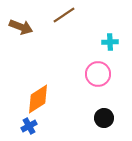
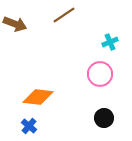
brown arrow: moved 6 px left, 3 px up
cyan cross: rotated 21 degrees counterclockwise
pink circle: moved 2 px right
orange diamond: moved 2 px up; rotated 40 degrees clockwise
blue cross: rotated 21 degrees counterclockwise
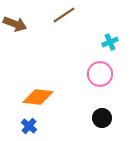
black circle: moved 2 px left
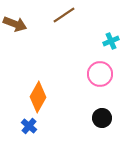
cyan cross: moved 1 px right, 1 px up
orange diamond: rotated 68 degrees counterclockwise
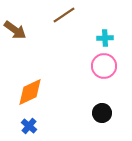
brown arrow: moved 6 px down; rotated 15 degrees clockwise
cyan cross: moved 6 px left, 3 px up; rotated 21 degrees clockwise
pink circle: moved 4 px right, 8 px up
orange diamond: moved 8 px left, 5 px up; rotated 36 degrees clockwise
black circle: moved 5 px up
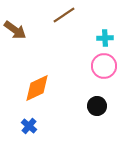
orange diamond: moved 7 px right, 4 px up
black circle: moved 5 px left, 7 px up
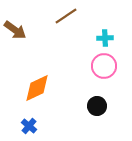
brown line: moved 2 px right, 1 px down
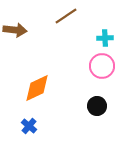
brown arrow: rotated 30 degrees counterclockwise
pink circle: moved 2 px left
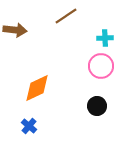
pink circle: moved 1 px left
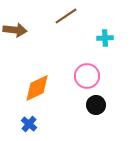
pink circle: moved 14 px left, 10 px down
black circle: moved 1 px left, 1 px up
blue cross: moved 2 px up
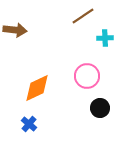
brown line: moved 17 px right
black circle: moved 4 px right, 3 px down
